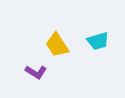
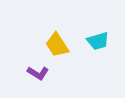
purple L-shape: moved 2 px right, 1 px down
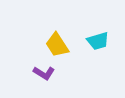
purple L-shape: moved 6 px right
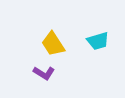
yellow trapezoid: moved 4 px left, 1 px up
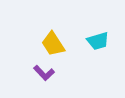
purple L-shape: rotated 15 degrees clockwise
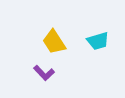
yellow trapezoid: moved 1 px right, 2 px up
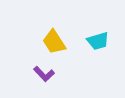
purple L-shape: moved 1 px down
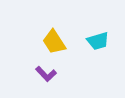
purple L-shape: moved 2 px right
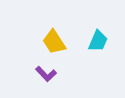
cyan trapezoid: rotated 50 degrees counterclockwise
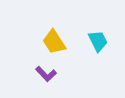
cyan trapezoid: rotated 50 degrees counterclockwise
